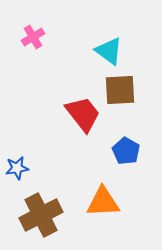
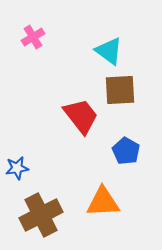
red trapezoid: moved 2 px left, 2 px down
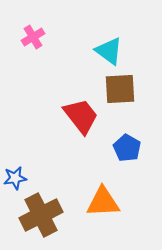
brown square: moved 1 px up
blue pentagon: moved 1 px right, 3 px up
blue star: moved 2 px left, 10 px down
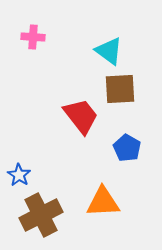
pink cross: rotated 35 degrees clockwise
blue star: moved 4 px right, 3 px up; rotated 30 degrees counterclockwise
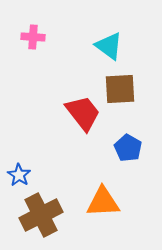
cyan triangle: moved 5 px up
red trapezoid: moved 2 px right, 3 px up
blue pentagon: moved 1 px right
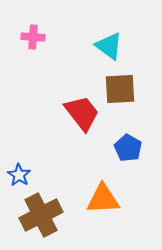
red trapezoid: moved 1 px left
orange triangle: moved 3 px up
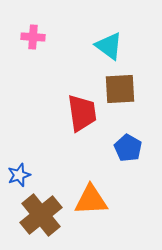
red trapezoid: rotated 30 degrees clockwise
blue star: rotated 20 degrees clockwise
orange triangle: moved 12 px left, 1 px down
brown cross: rotated 12 degrees counterclockwise
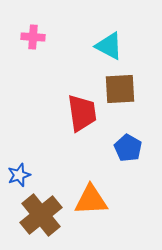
cyan triangle: rotated 8 degrees counterclockwise
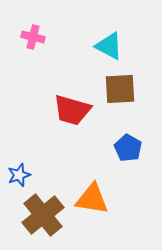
pink cross: rotated 10 degrees clockwise
red trapezoid: moved 10 px left, 3 px up; rotated 114 degrees clockwise
orange triangle: moved 1 px right, 1 px up; rotated 12 degrees clockwise
brown cross: moved 2 px right
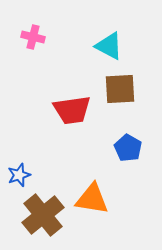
red trapezoid: rotated 24 degrees counterclockwise
